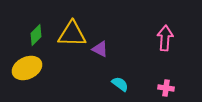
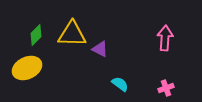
pink cross: rotated 28 degrees counterclockwise
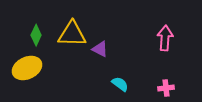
green diamond: rotated 20 degrees counterclockwise
pink cross: rotated 14 degrees clockwise
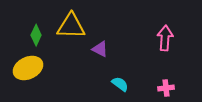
yellow triangle: moved 1 px left, 8 px up
yellow ellipse: moved 1 px right
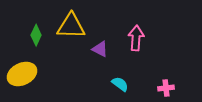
pink arrow: moved 29 px left
yellow ellipse: moved 6 px left, 6 px down
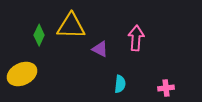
green diamond: moved 3 px right
cyan semicircle: rotated 60 degrees clockwise
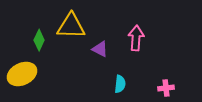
green diamond: moved 5 px down
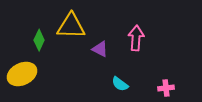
cyan semicircle: rotated 120 degrees clockwise
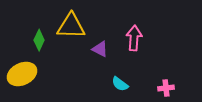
pink arrow: moved 2 px left
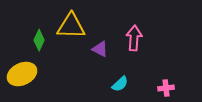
cyan semicircle: rotated 78 degrees counterclockwise
